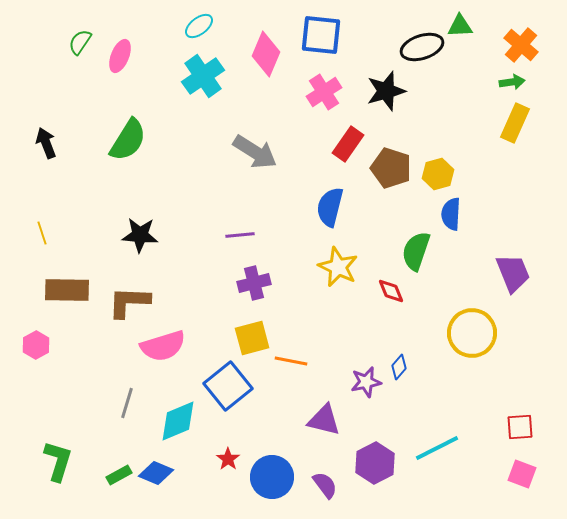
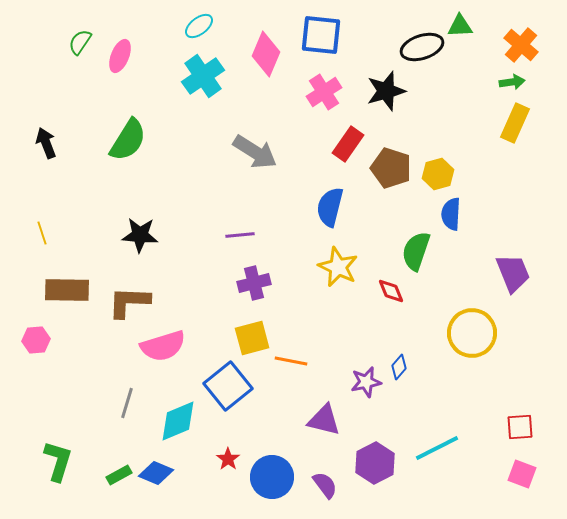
pink hexagon at (36, 345): moved 5 px up; rotated 24 degrees clockwise
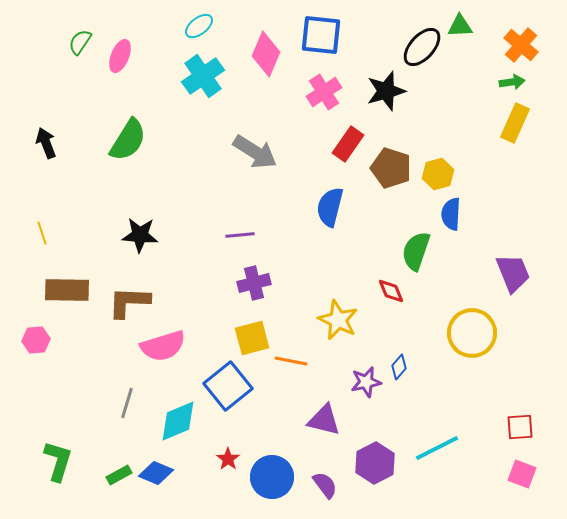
black ellipse at (422, 47): rotated 30 degrees counterclockwise
yellow star at (338, 267): moved 53 px down
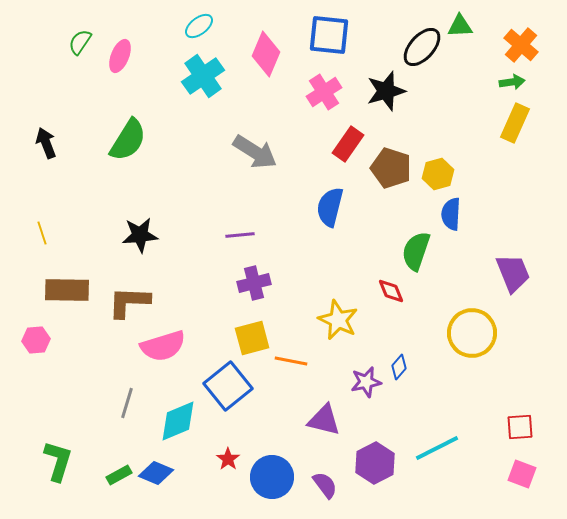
blue square at (321, 35): moved 8 px right
black star at (140, 235): rotated 9 degrees counterclockwise
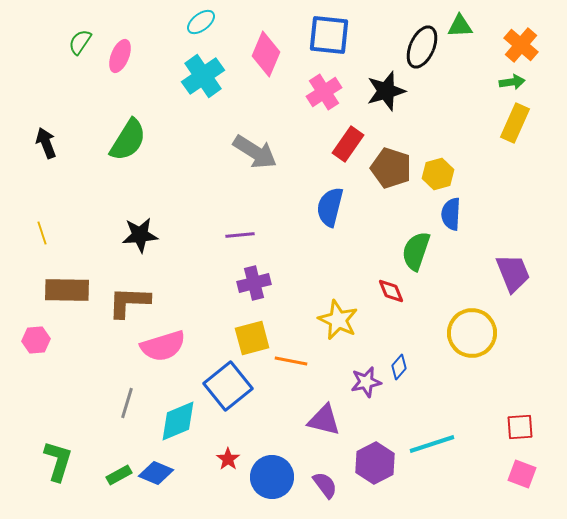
cyan ellipse at (199, 26): moved 2 px right, 4 px up
black ellipse at (422, 47): rotated 18 degrees counterclockwise
cyan line at (437, 448): moved 5 px left, 4 px up; rotated 9 degrees clockwise
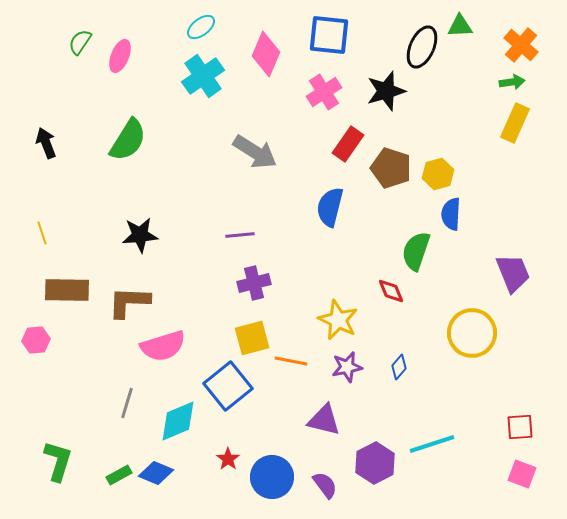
cyan ellipse at (201, 22): moved 5 px down
purple star at (366, 382): moved 19 px left, 15 px up
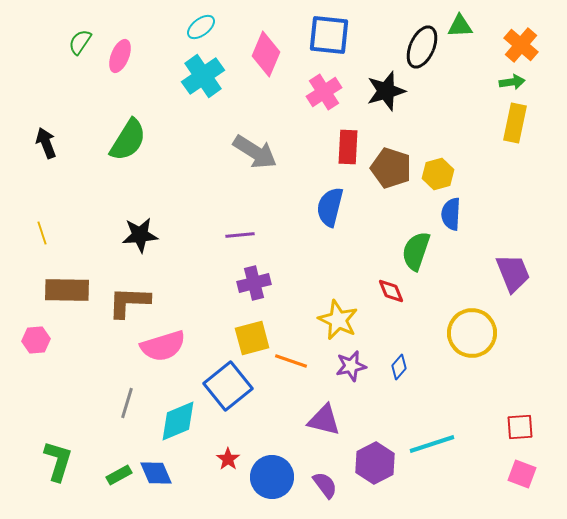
yellow rectangle at (515, 123): rotated 12 degrees counterclockwise
red rectangle at (348, 144): moved 3 px down; rotated 32 degrees counterclockwise
orange line at (291, 361): rotated 8 degrees clockwise
purple star at (347, 367): moved 4 px right, 1 px up
blue diamond at (156, 473): rotated 44 degrees clockwise
